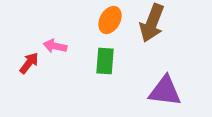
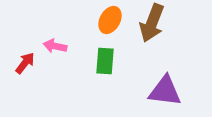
red arrow: moved 4 px left
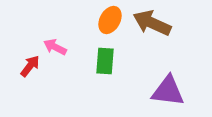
brown arrow: rotated 93 degrees clockwise
pink arrow: moved 1 px down; rotated 15 degrees clockwise
red arrow: moved 5 px right, 3 px down
purple triangle: moved 3 px right
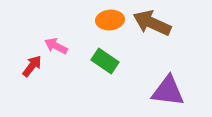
orange ellipse: rotated 56 degrees clockwise
pink arrow: moved 1 px right, 1 px up
green rectangle: rotated 60 degrees counterclockwise
red arrow: moved 2 px right
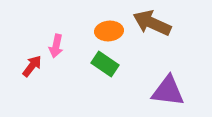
orange ellipse: moved 1 px left, 11 px down
pink arrow: rotated 105 degrees counterclockwise
green rectangle: moved 3 px down
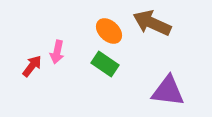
orange ellipse: rotated 48 degrees clockwise
pink arrow: moved 1 px right, 6 px down
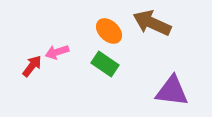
pink arrow: rotated 60 degrees clockwise
purple triangle: moved 4 px right
